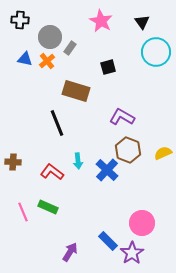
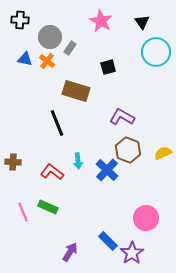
orange cross: rotated 14 degrees counterclockwise
pink circle: moved 4 px right, 5 px up
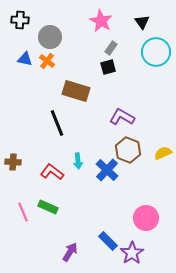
gray rectangle: moved 41 px right
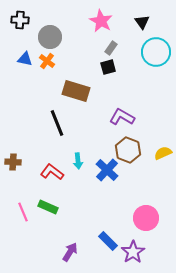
purple star: moved 1 px right, 1 px up
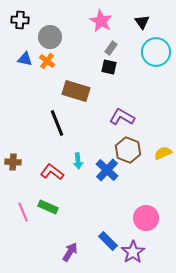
black square: moved 1 px right; rotated 28 degrees clockwise
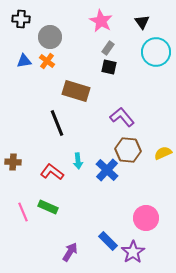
black cross: moved 1 px right, 1 px up
gray rectangle: moved 3 px left
blue triangle: moved 1 px left, 2 px down; rotated 21 degrees counterclockwise
purple L-shape: rotated 20 degrees clockwise
brown hexagon: rotated 15 degrees counterclockwise
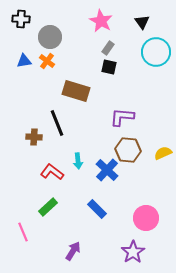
purple L-shape: rotated 45 degrees counterclockwise
brown cross: moved 21 px right, 25 px up
green rectangle: rotated 66 degrees counterclockwise
pink line: moved 20 px down
blue rectangle: moved 11 px left, 32 px up
purple arrow: moved 3 px right, 1 px up
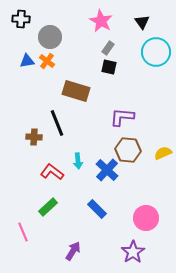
blue triangle: moved 3 px right
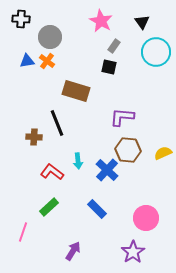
gray rectangle: moved 6 px right, 2 px up
green rectangle: moved 1 px right
pink line: rotated 42 degrees clockwise
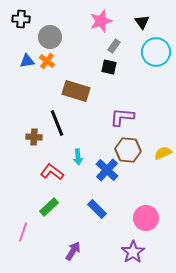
pink star: rotated 25 degrees clockwise
cyan arrow: moved 4 px up
